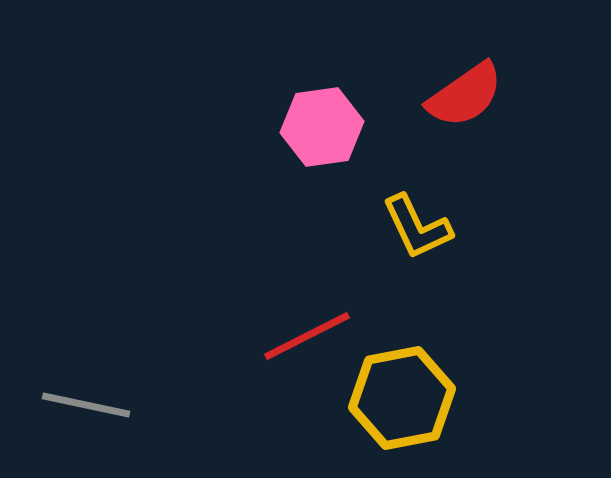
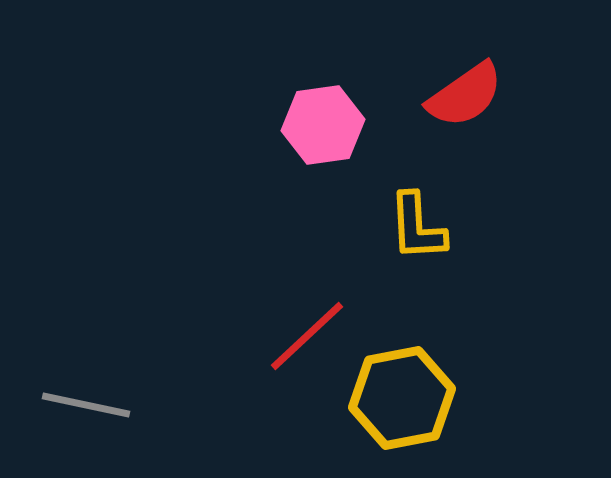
pink hexagon: moved 1 px right, 2 px up
yellow L-shape: rotated 22 degrees clockwise
red line: rotated 16 degrees counterclockwise
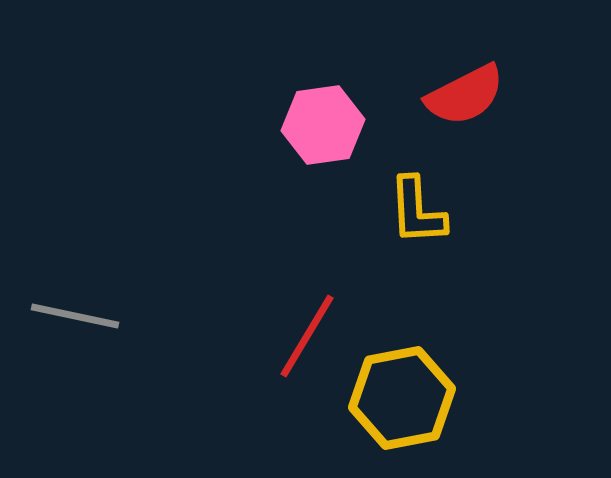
red semicircle: rotated 8 degrees clockwise
yellow L-shape: moved 16 px up
red line: rotated 16 degrees counterclockwise
gray line: moved 11 px left, 89 px up
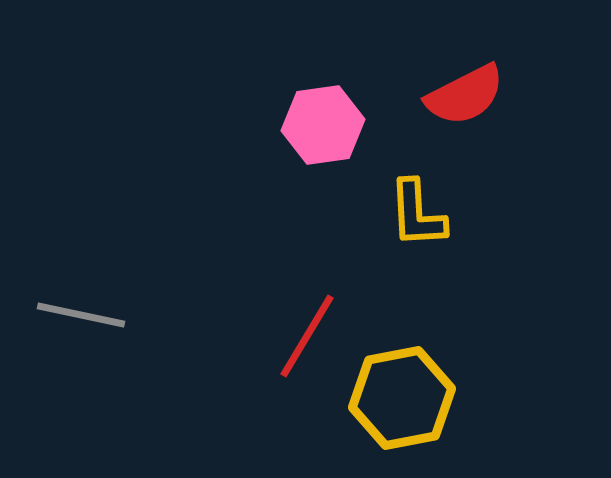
yellow L-shape: moved 3 px down
gray line: moved 6 px right, 1 px up
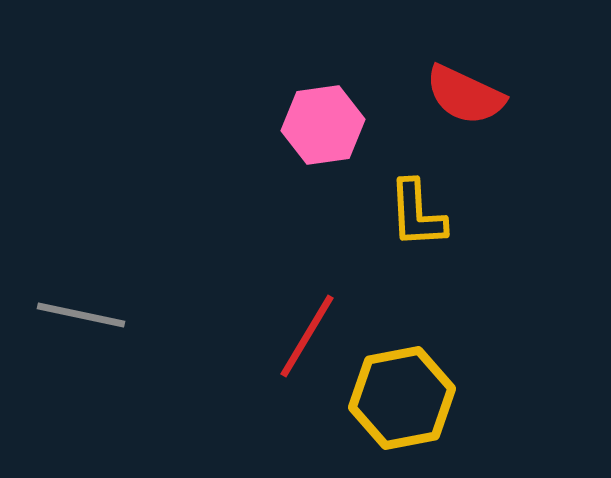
red semicircle: rotated 52 degrees clockwise
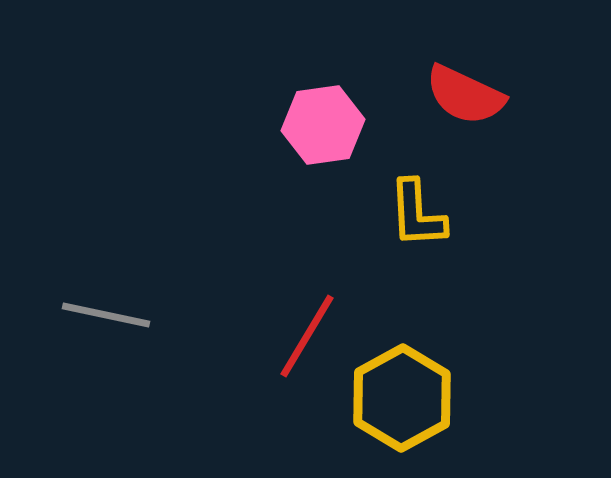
gray line: moved 25 px right
yellow hexagon: rotated 18 degrees counterclockwise
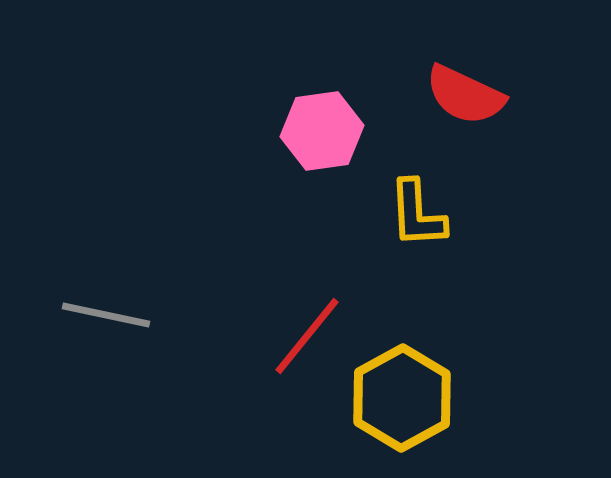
pink hexagon: moved 1 px left, 6 px down
red line: rotated 8 degrees clockwise
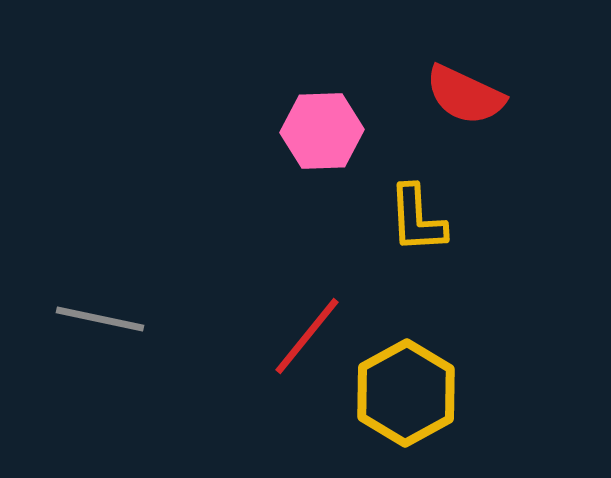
pink hexagon: rotated 6 degrees clockwise
yellow L-shape: moved 5 px down
gray line: moved 6 px left, 4 px down
yellow hexagon: moved 4 px right, 5 px up
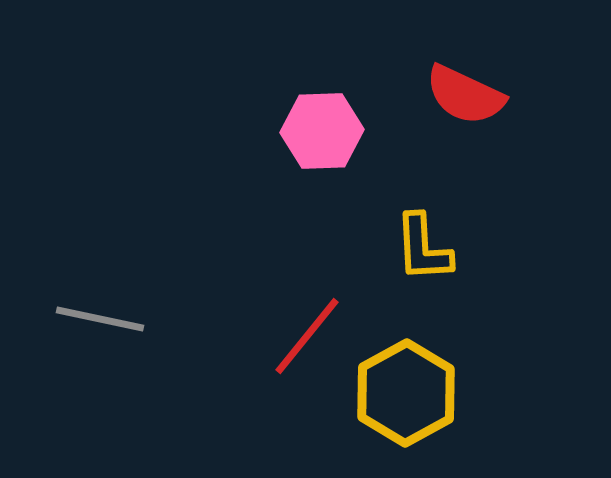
yellow L-shape: moved 6 px right, 29 px down
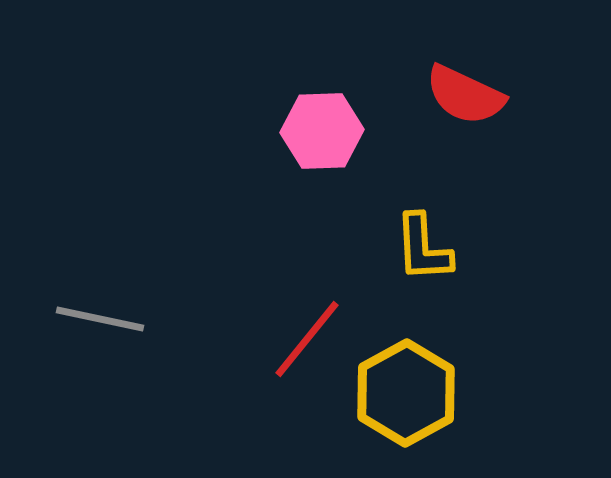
red line: moved 3 px down
